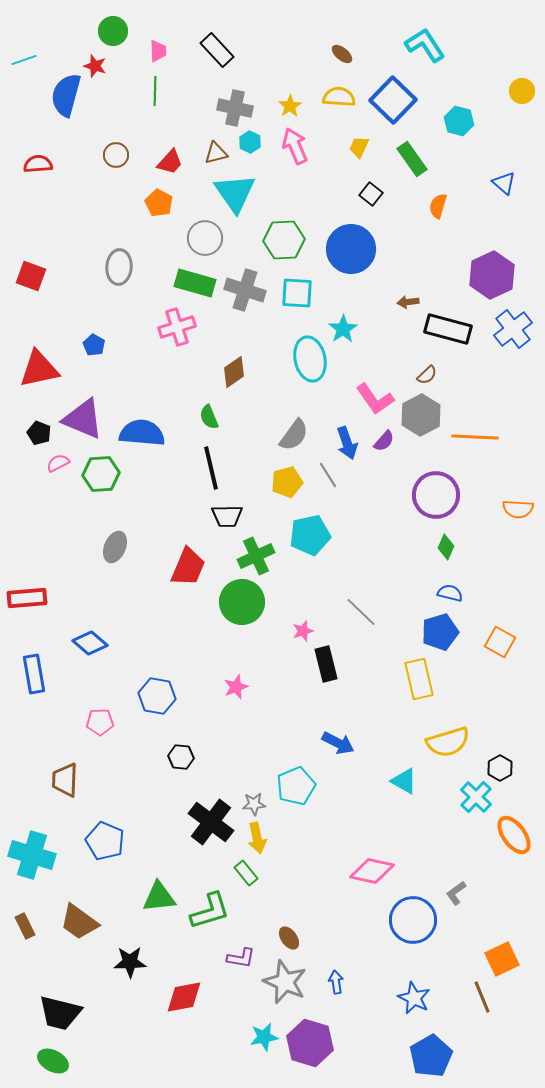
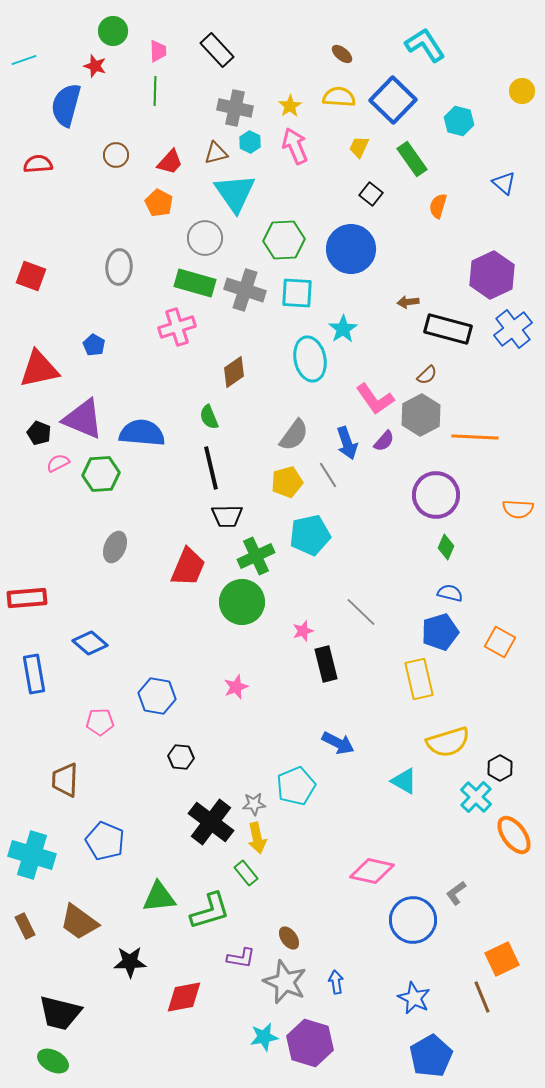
blue semicircle at (66, 95): moved 10 px down
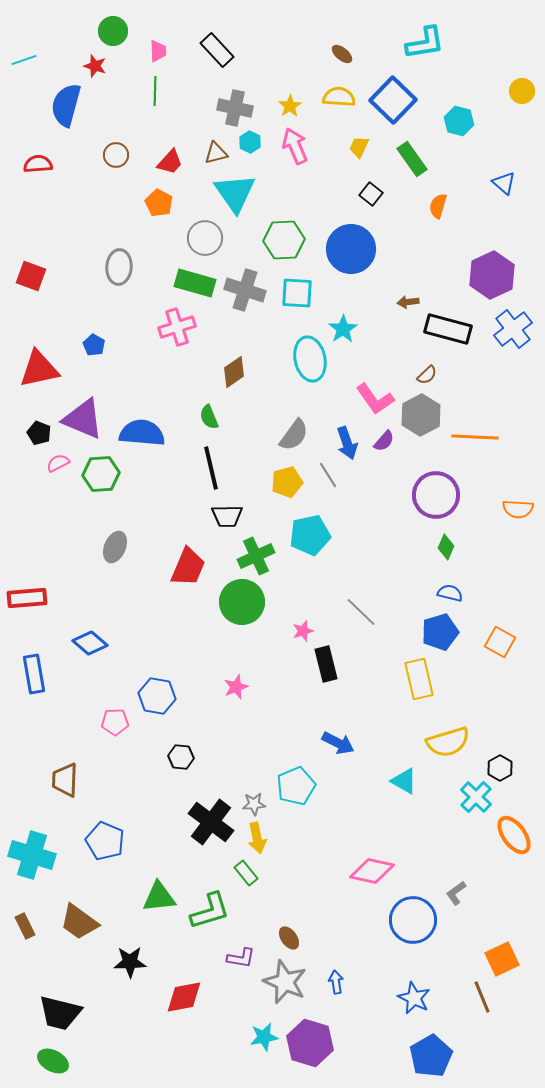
cyan L-shape at (425, 45): moved 2 px up; rotated 114 degrees clockwise
pink pentagon at (100, 722): moved 15 px right
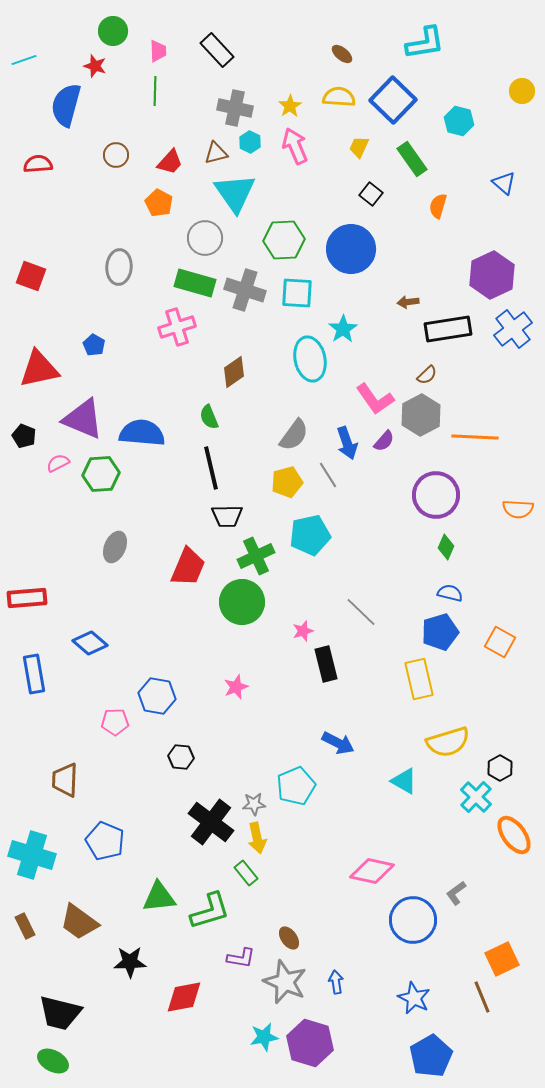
black rectangle at (448, 329): rotated 24 degrees counterclockwise
black pentagon at (39, 433): moved 15 px left, 3 px down
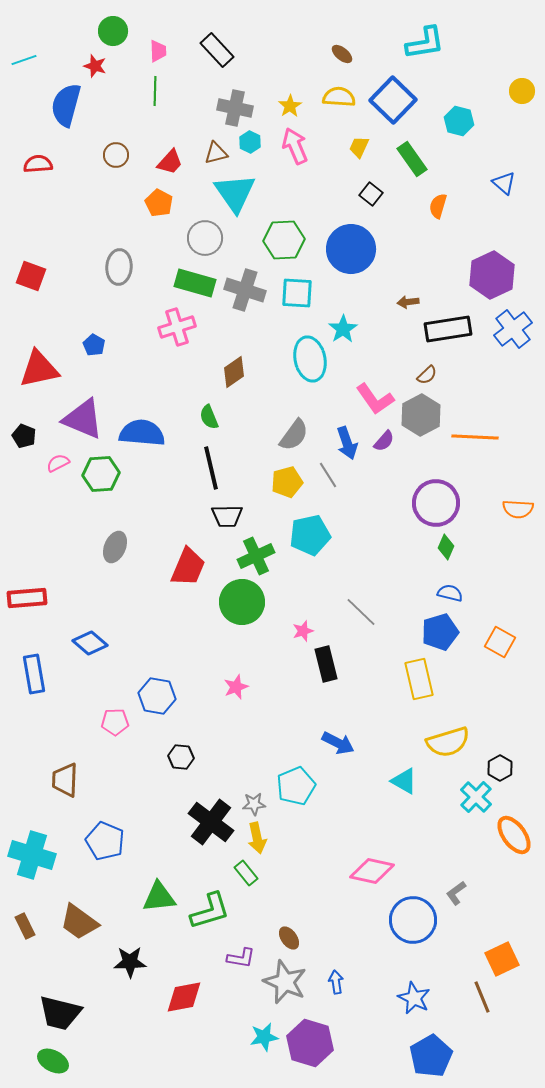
purple circle at (436, 495): moved 8 px down
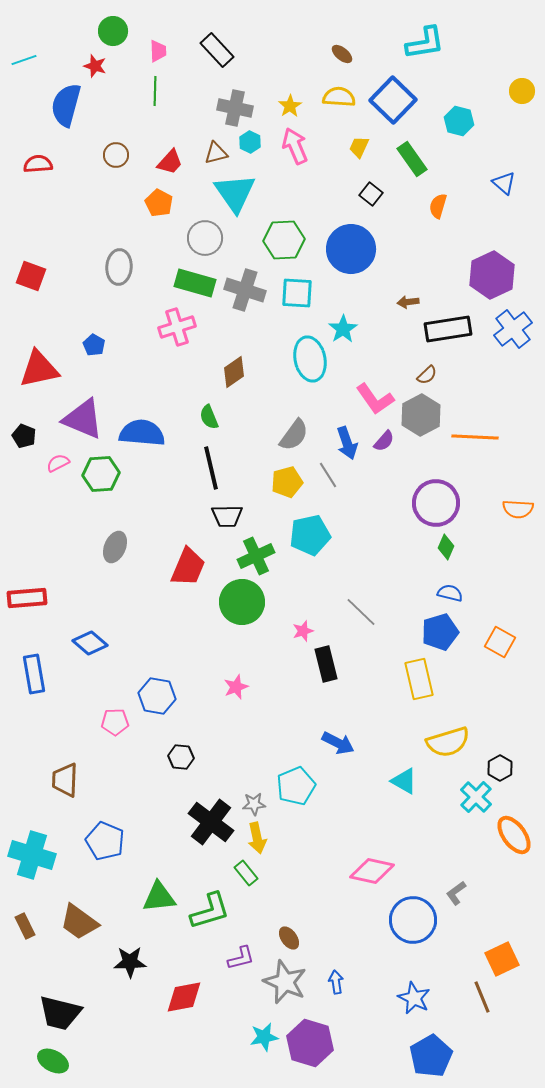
purple L-shape at (241, 958): rotated 24 degrees counterclockwise
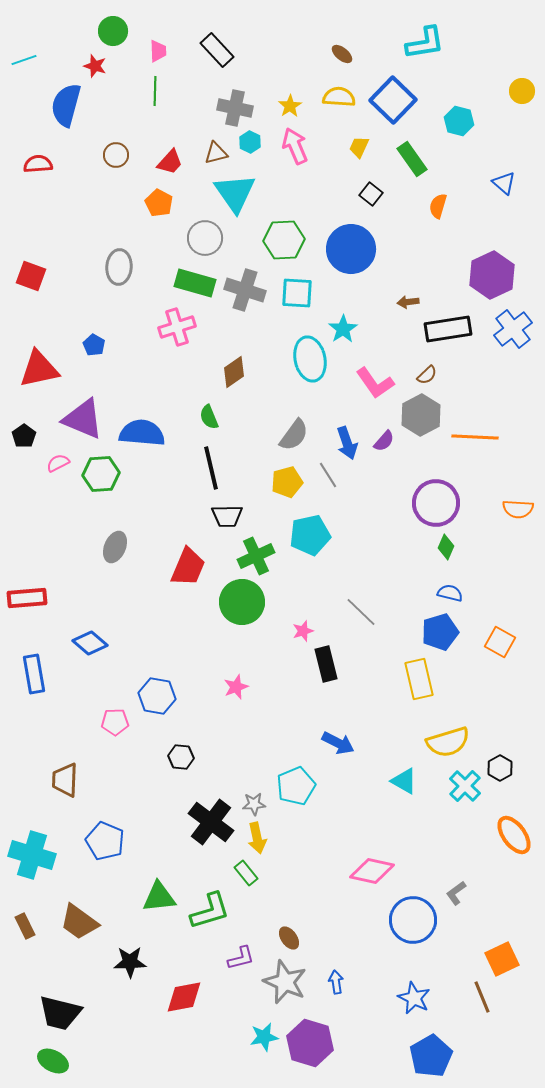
pink L-shape at (375, 399): moved 16 px up
black pentagon at (24, 436): rotated 15 degrees clockwise
cyan cross at (476, 797): moved 11 px left, 11 px up
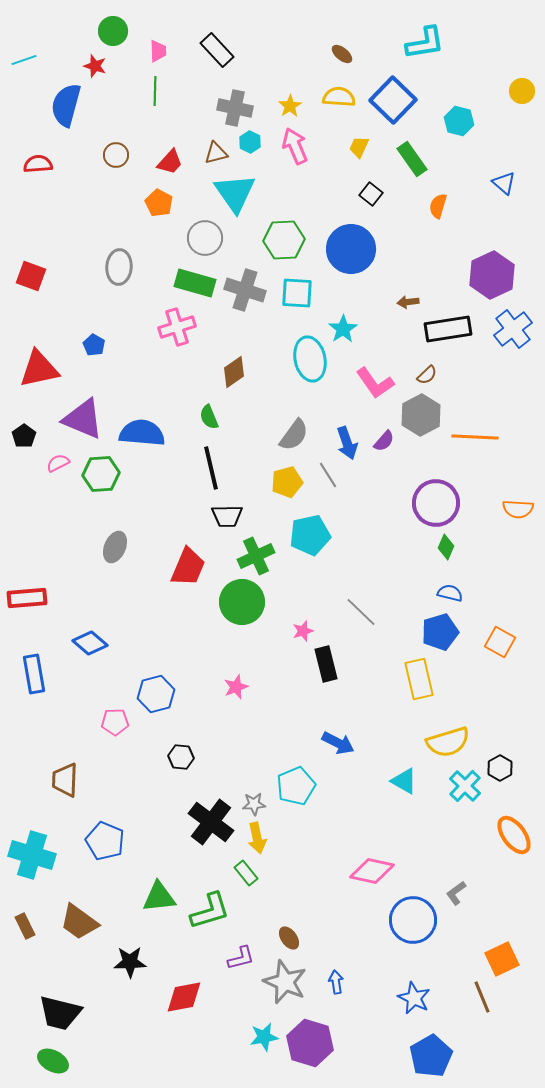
blue hexagon at (157, 696): moved 1 px left, 2 px up; rotated 24 degrees counterclockwise
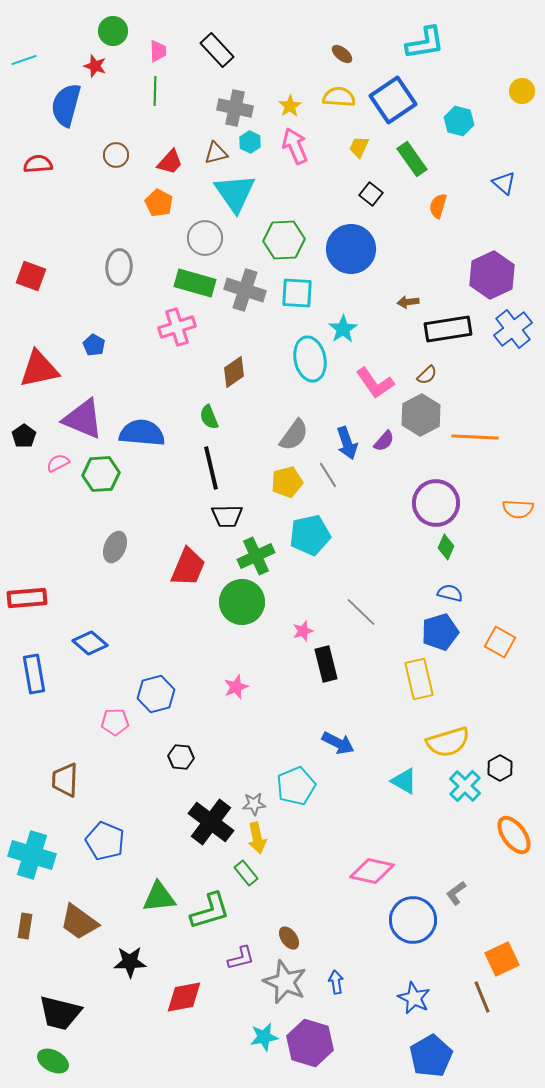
blue square at (393, 100): rotated 12 degrees clockwise
brown rectangle at (25, 926): rotated 35 degrees clockwise
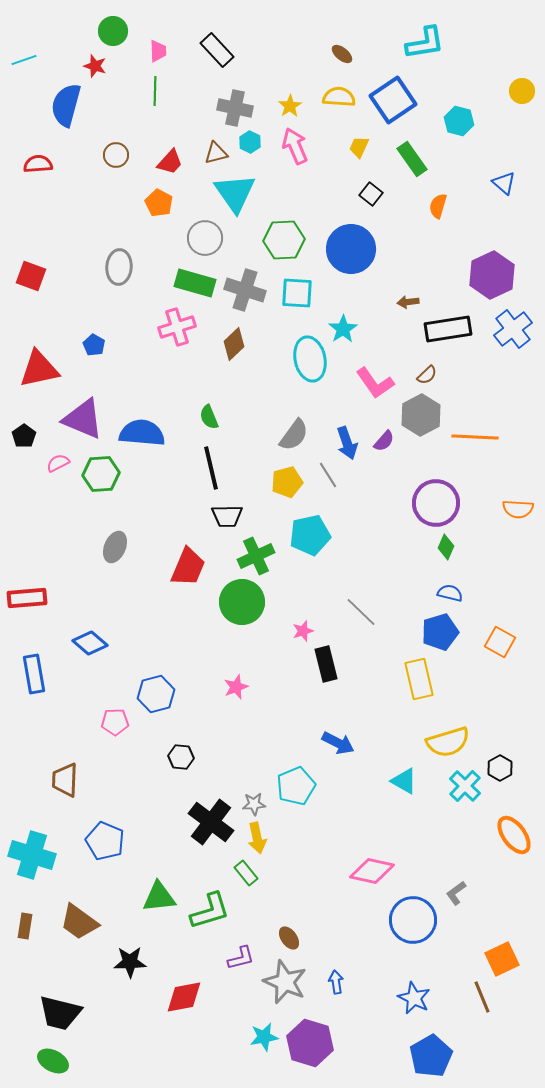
brown diamond at (234, 372): moved 28 px up; rotated 8 degrees counterclockwise
